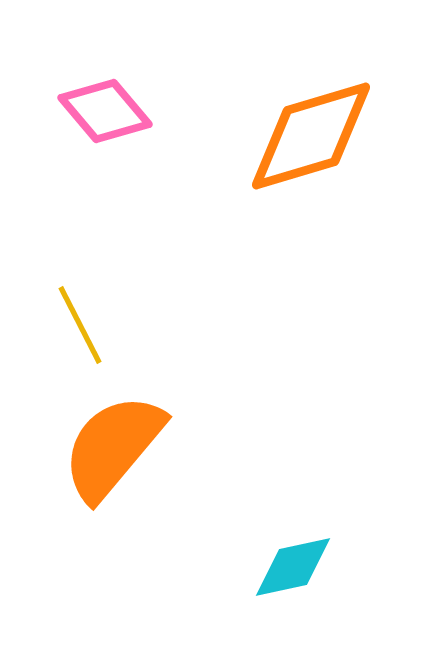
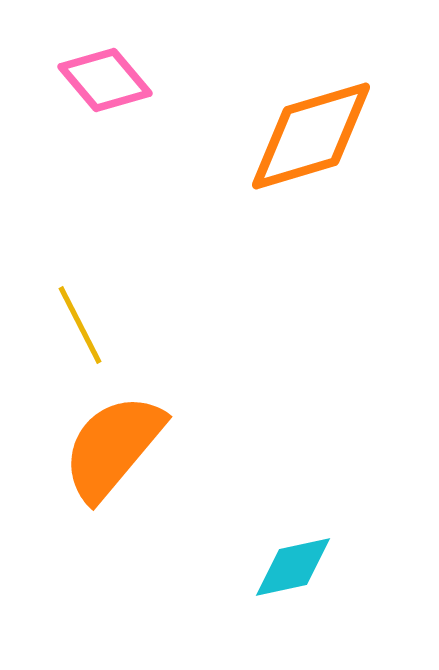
pink diamond: moved 31 px up
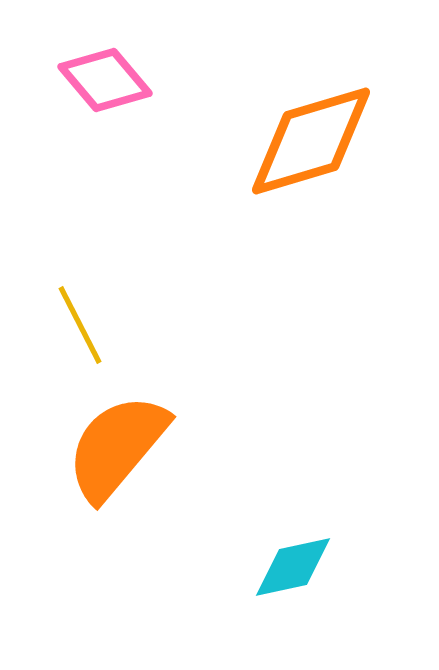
orange diamond: moved 5 px down
orange semicircle: moved 4 px right
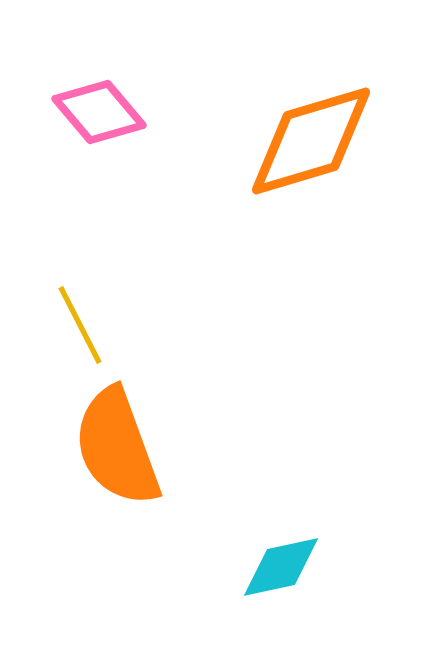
pink diamond: moved 6 px left, 32 px down
orange semicircle: rotated 60 degrees counterclockwise
cyan diamond: moved 12 px left
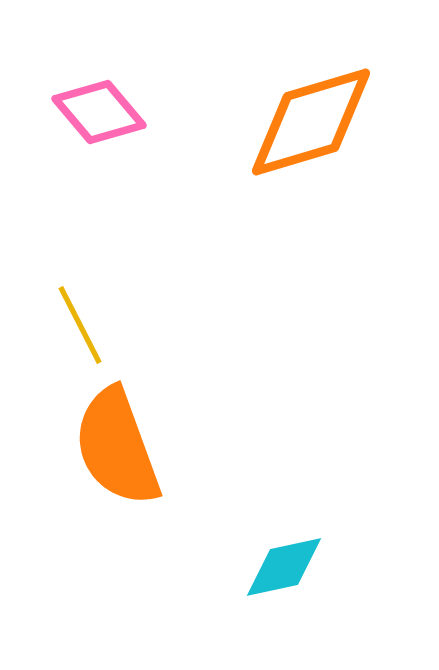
orange diamond: moved 19 px up
cyan diamond: moved 3 px right
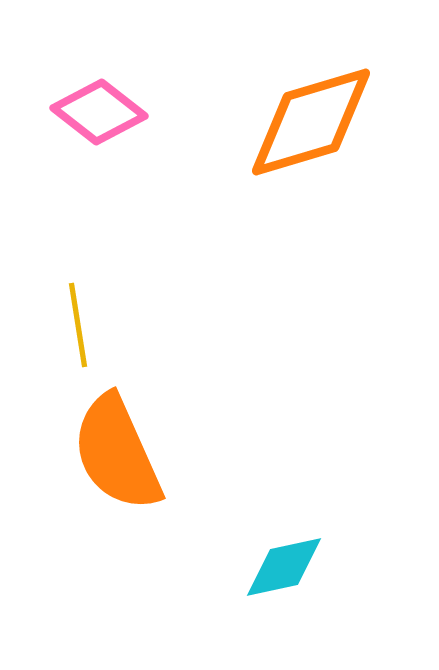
pink diamond: rotated 12 degrees counterclockwise
yellow line: moved 2 px left; rotated 18 degrees clockwise
orange semicircle: moved 6 px down; rotated 4 degrees counterclockwise
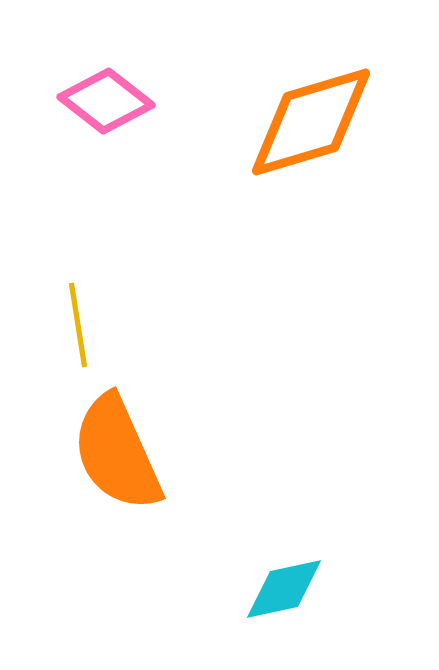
pink diamond: moved 7 px right, 11 px up
cyan diamond: moved 22 px down
